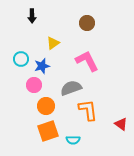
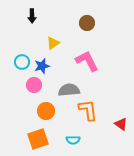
cyan circle: moved 1 px right, 3 px down
gray semicircle: moved 2 px left, 2 px down; rotated 15 degrees clockwise
orange circle: moved 5 px down
orange square: moved 10 px left, 8 px down
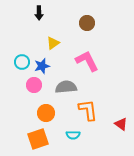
black arrow: moved 7 px right, 3 px up
gray semicircle: moved 3 px left, 3 px up
orange circle: moved 2 px down
cyan semicircle: moved 5 px up
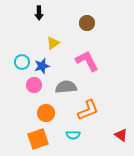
orange L-shape: rotated 75 degrees clockwise
red triangle: moved 11 px down
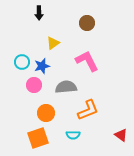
orange square: moved 1 px up
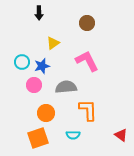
orange L-shape: rotated 70 degrees counterclockwise
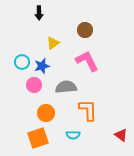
brown circle: moved 2 px left, 7 px down
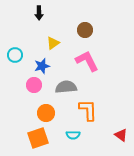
cyan circle: moved 7 px left, 7 px up
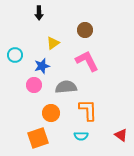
orange circle: moved 5 px right
cyan semicircle: moved 8 px right, 1 px down
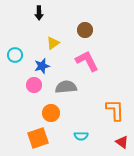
orange L-shape: moved 27 px right
red triangle: moved 1 px right, 7 px down
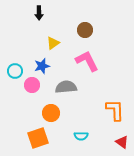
cyan circle: moved 16 px down
pink circle: moved 2 px left
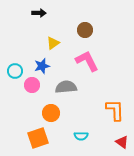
black arrow: rotated 88 degrees counterclockwise
